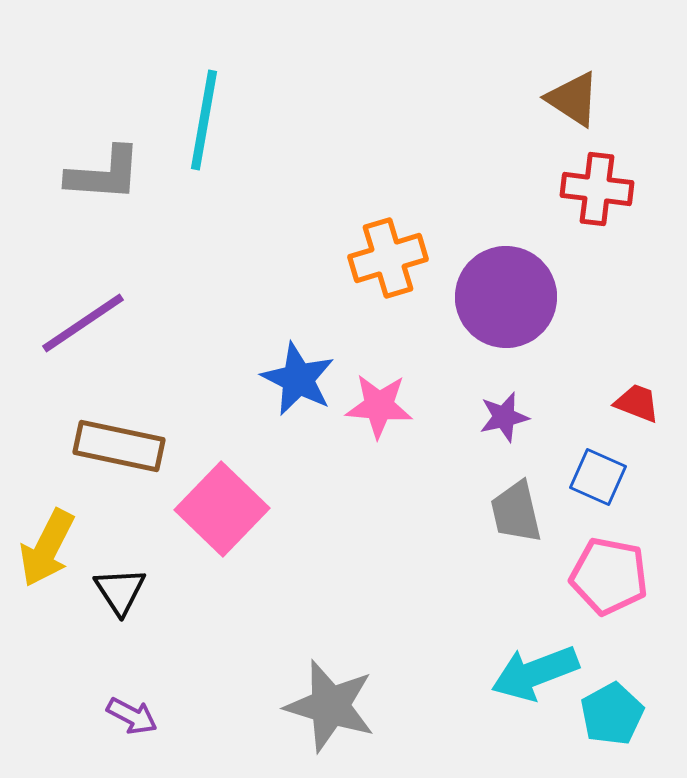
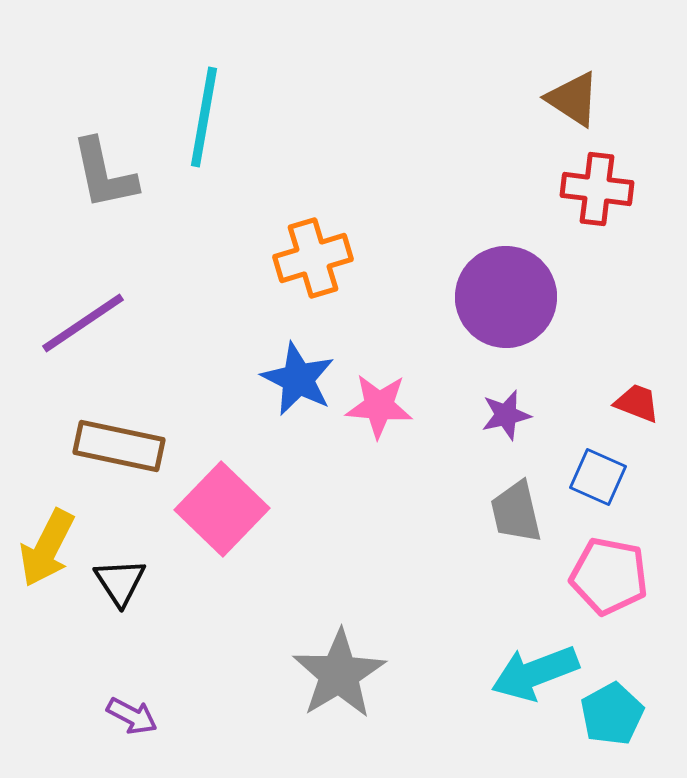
cyan line: moved 3 px up
gray L-shape: rotated 74 degrees clockwise
orange cross: moved 75 px left
purple star: moved 2 px right, 2 px up
black triangle: moved 9 px up
gray star: moved 9 px right, 32 px up; rotated 24 degrees clockwise
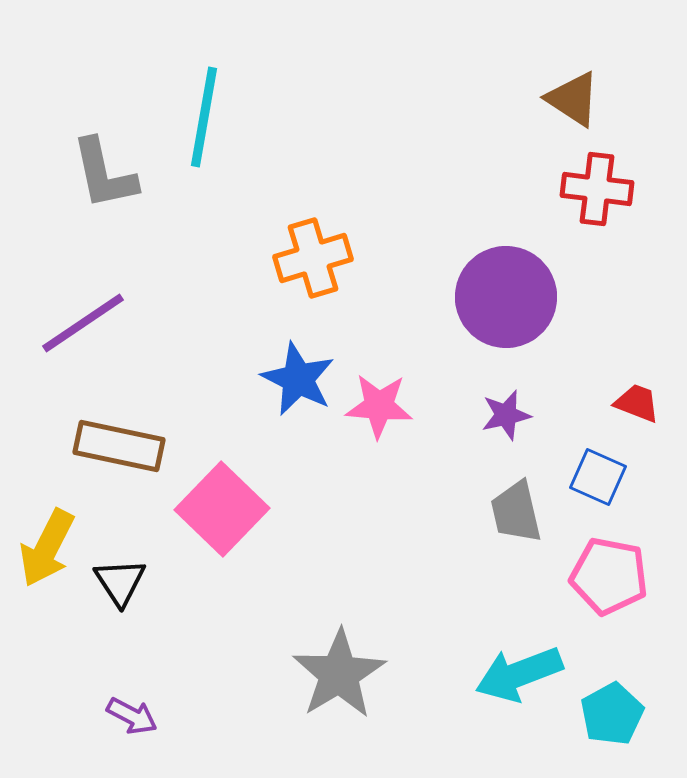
cyan arrow: moved 16 px left, 1 px down
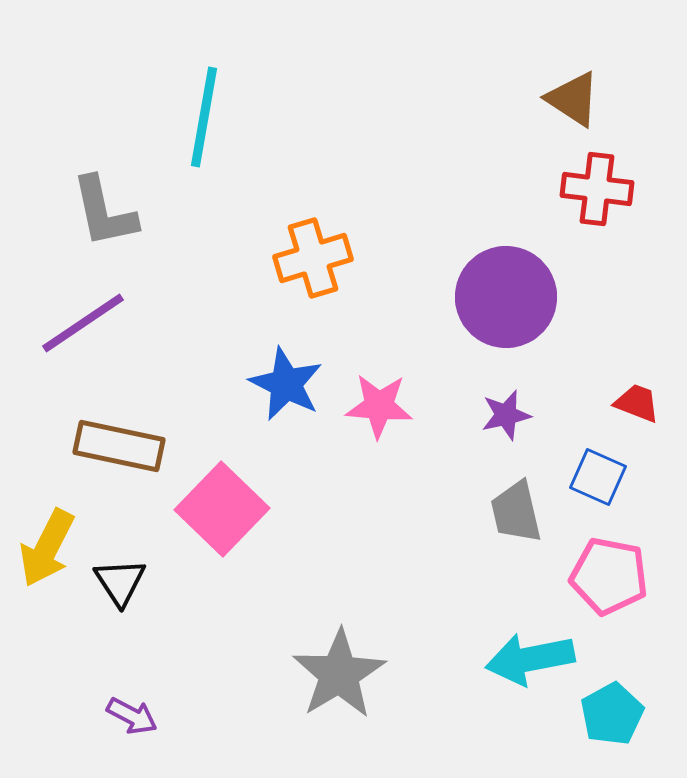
gray L-shape: moved 38 px down
blue star: moved 12 px left, 5 px down
cyan arrow: moved 11 px right, 15 px up; rotated 10 degrees clockwise
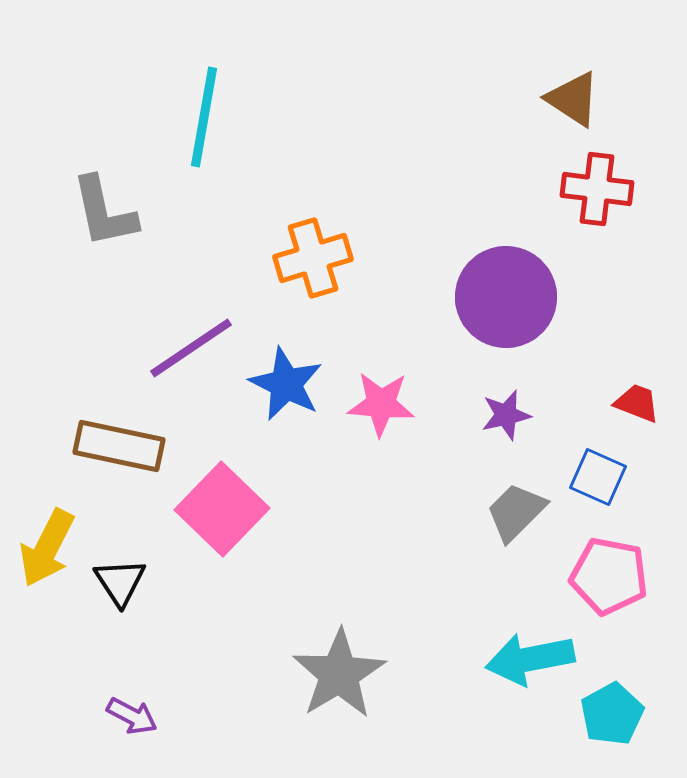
purple line: moved 108 px right, 25 px down
pink star: moved 2 px right, 2 px up
gray trapezoid: rotated 58 degrees clockwise
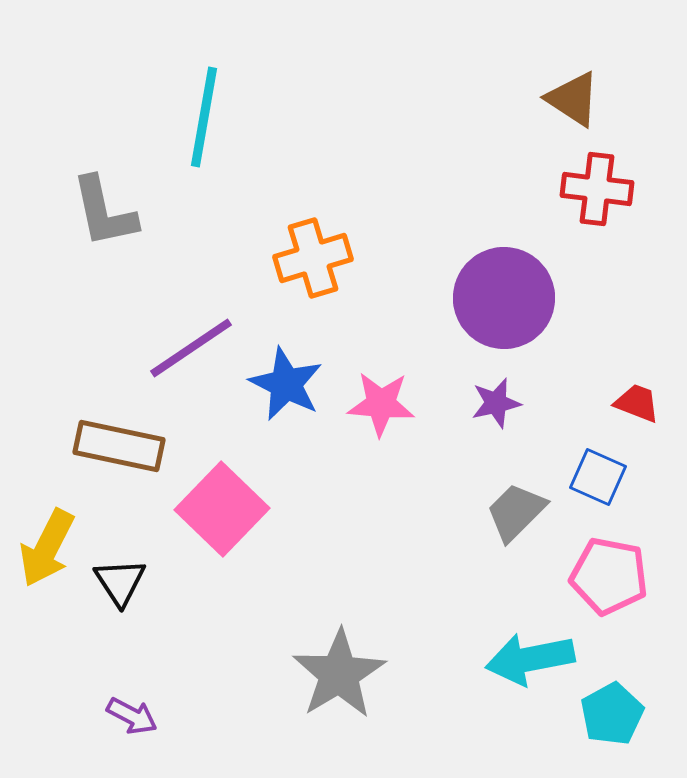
purple circle: moved 2 px left, 1 px down
purple star: moved 10 px left, 12 px up
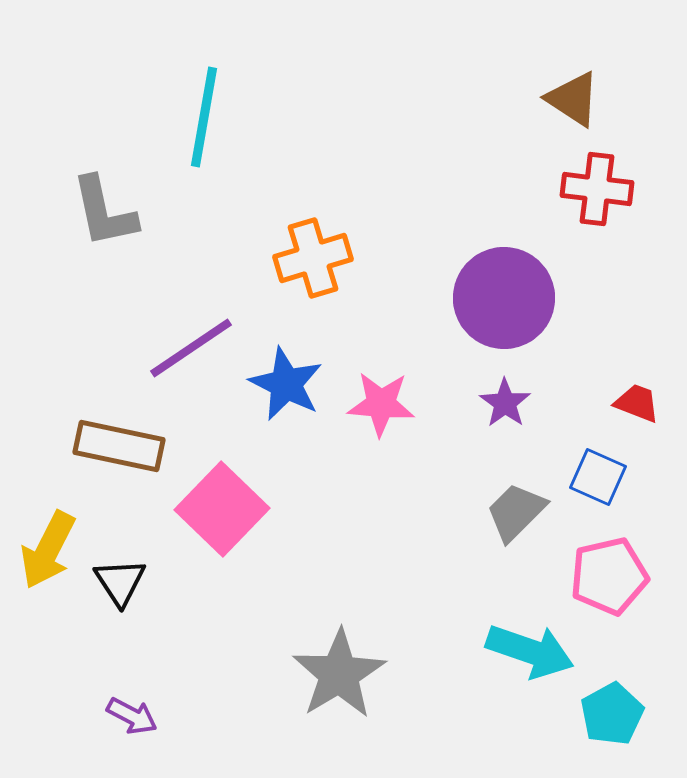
purple star: moved 9 px right; rotated 24 degrees counterclockwise
yellow arrow: moved 1 px right, 2 px down
pink pentagon: rotated 24 degrees counterclockwise
cyan arrow: moved 8 px up; rotated 150 degrees counterclockwise
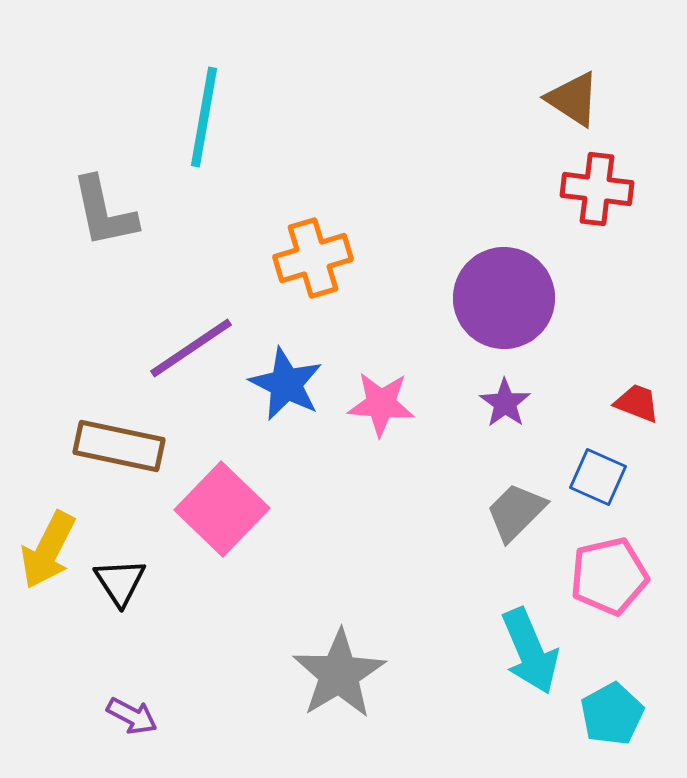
cyan arrow: rotated 48 degrees clockwise
